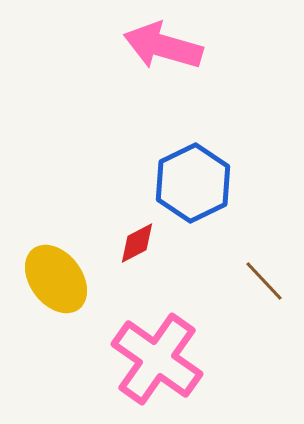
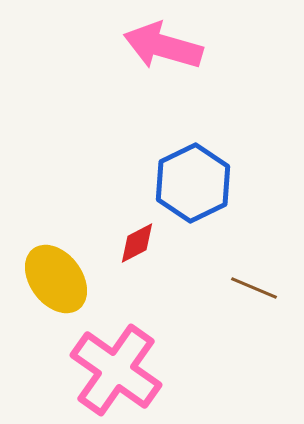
brown line: moved 10 px left, 7 px down; rotated 24 degrees counterclockwise
pink cross: moved 41 px left, 11 px down
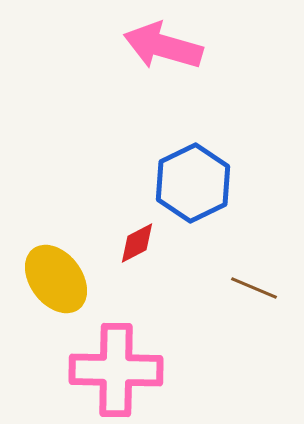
pink cross: rotated 34 degrees counterclockwise
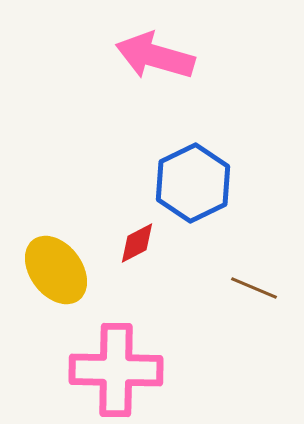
pink arrow: moved 8 px left, 10 px down
yellow ellipse: moved 9 px up
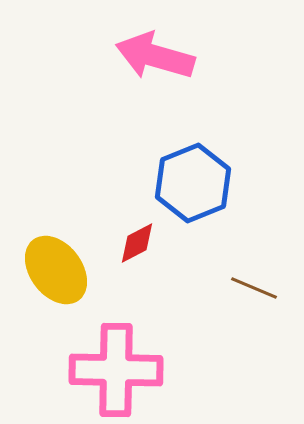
blue hexagon: rotated 4 degrees clockwise
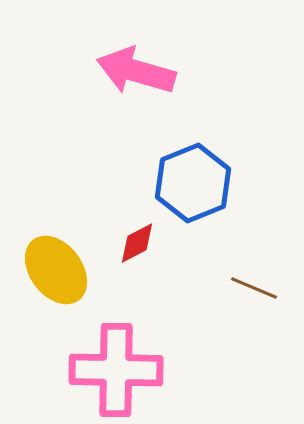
pink arrow: moved 19 px left, 15 px down
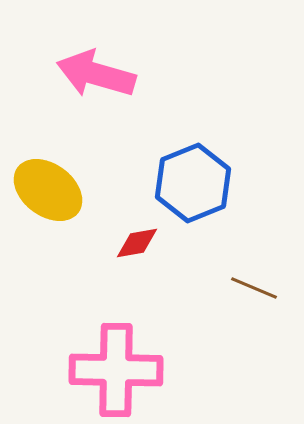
pink arrow: moved 40 px left, 3 px down
red diamond: rotated 18 degrees clockwise
yellow ellipse: moved 8 px left, 80 px up; rotated 16 degrees counterclockwise
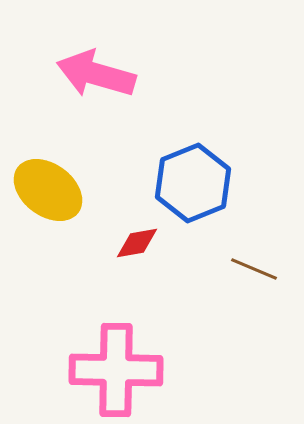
brown line: moved 19 px up
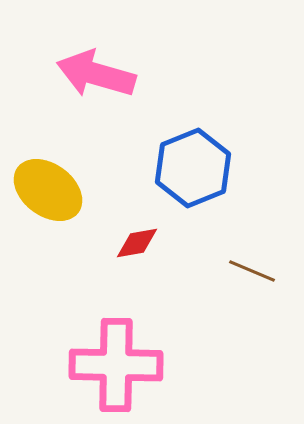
blue hexagon: moved 15 px up
brown line: moved 2 px left, 2 px down
pink cross: moved 5 px up
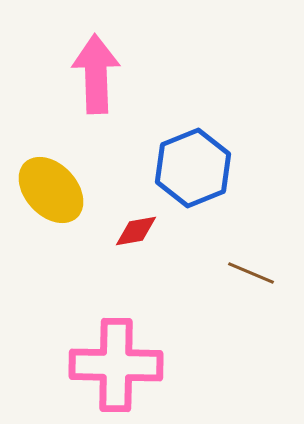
pink arrow: rotated 72 degrees clockwise
yellow ellipse: moved 3 px right; rotated 10 degrees clockwise
red diamond: moved 1 px left, 12 px up
brown line: moved 1 px left, 2 px down
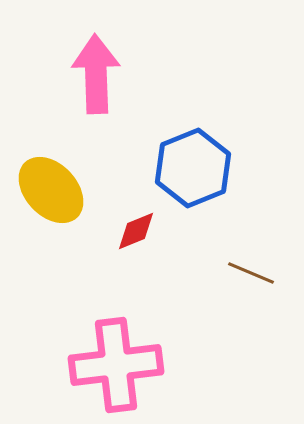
red diamond: rotated 12 degrees counterclockwise
pink cross: rotated 8 degrees counterclockwise
